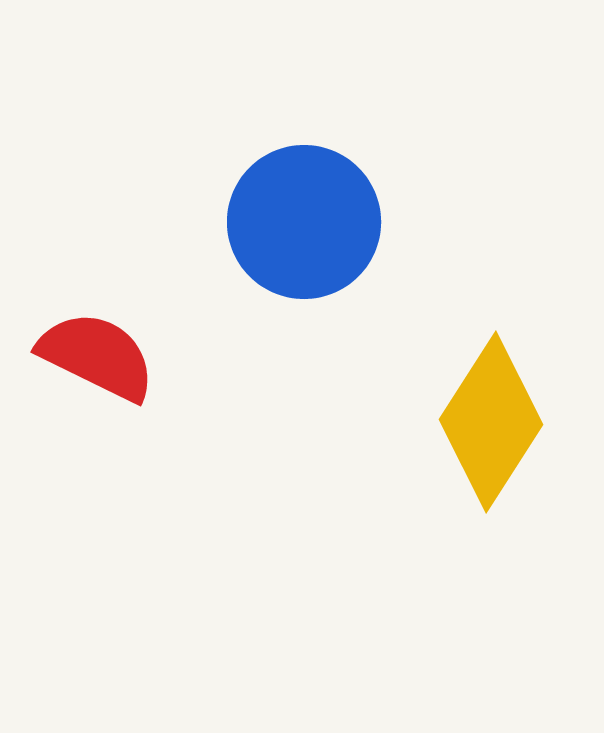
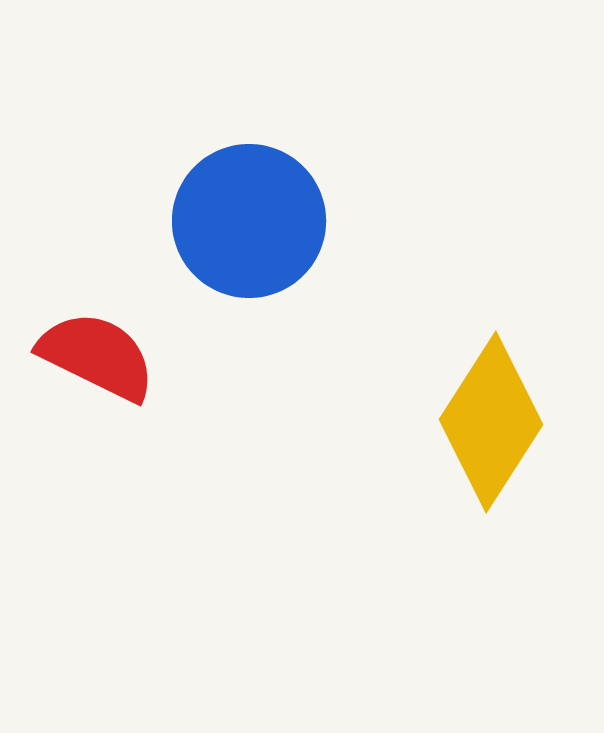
blue circle: moved 55 px left, 1 px up
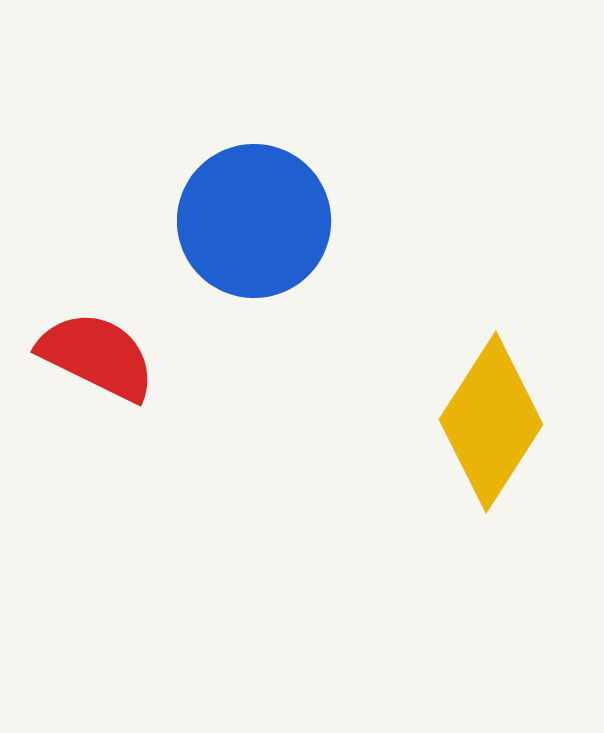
blue circle: moved 5 px right
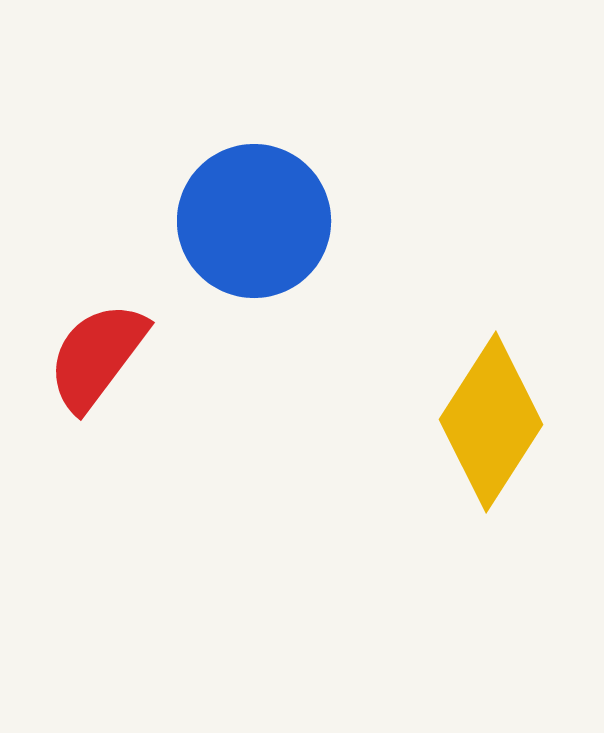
red semicircle: rotated 79 degrees counterclockwise
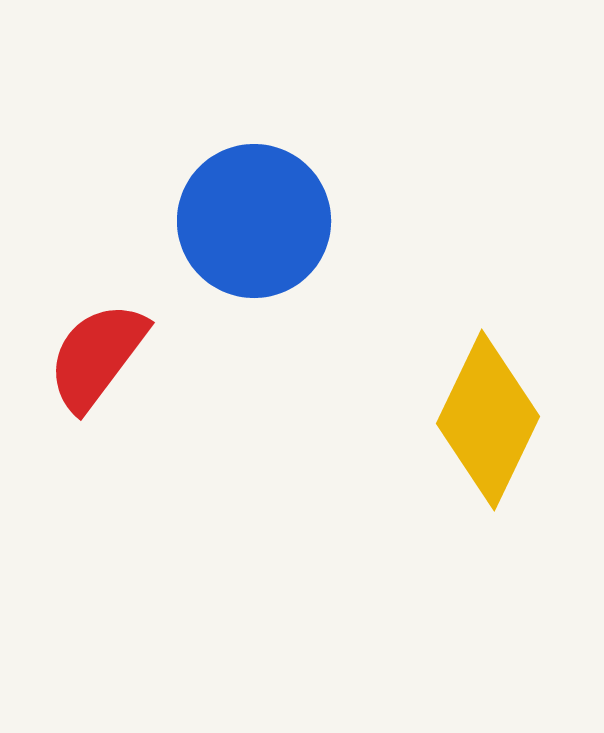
yellow diamond: moved 3 px left, 2 px up; rotated 7 degrees counterclockwise
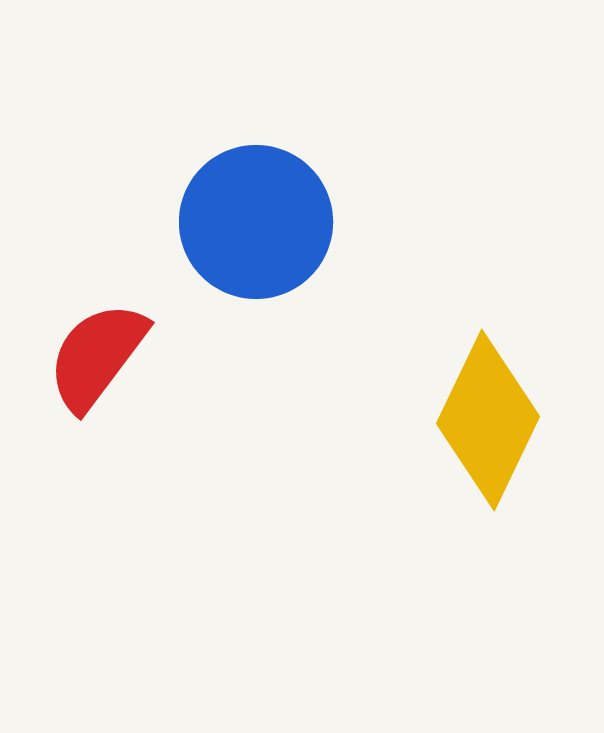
blue circle: moved 2 px right, 1 px down
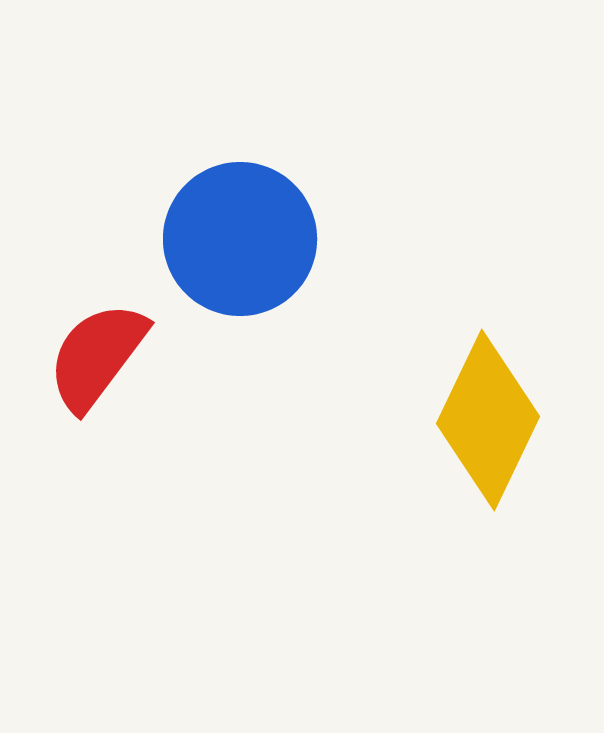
blue circle: moved 16 px left, 17 px down
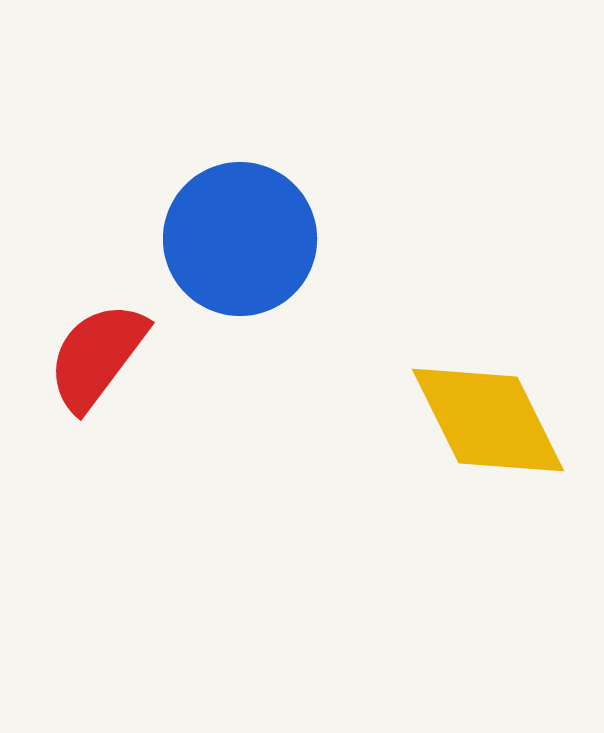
yellow diamond: rotated 52 degrees counterclockwise
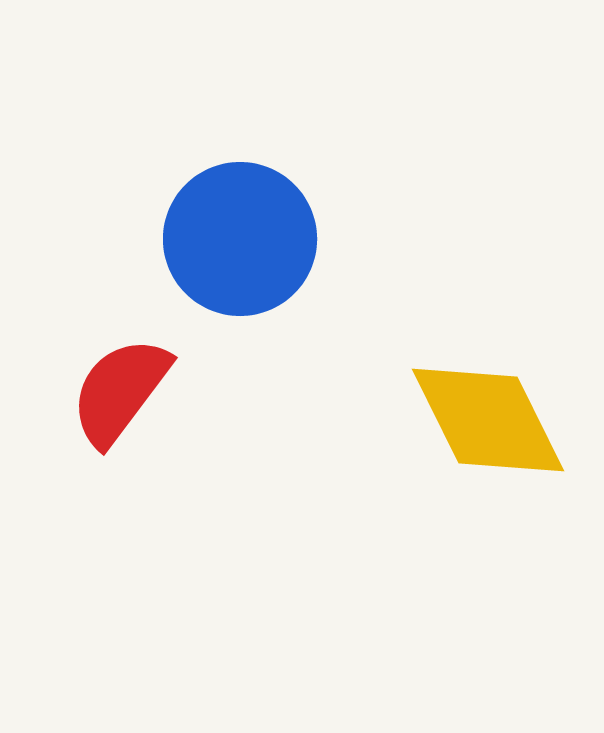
red semicircle: moved 23 px right, 35 px down
